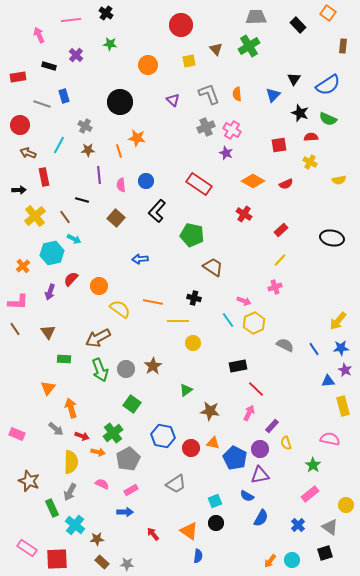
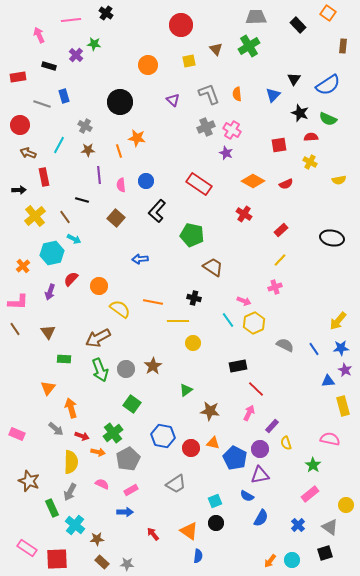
green star at (110, 44): moved 16 px left
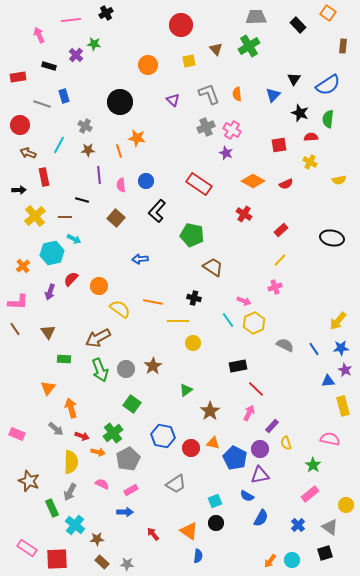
black cross at (106, 13): rotated 24 degrees clockwise
green semicircle at (328, 119): rotated 72 degrees clockwise
brown line at (65, 217): rotated 56 degrees counterclockwise
brown star at (210, 411): rotated 30 degrees clockwise
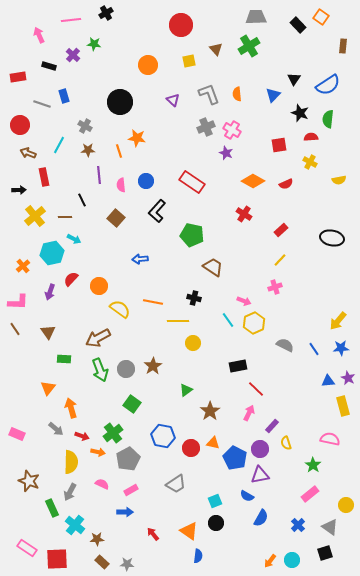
orange square at (328, 13): moved 7 px left, 4 px down
purple cross at (76, 55): moved 3 px left
red rectangle at (199, 184): moved 7 px left, 2 px up
black line at (82, 200): rotated 48 degrees clockwise
purple star at (345, 370): moved 3 px right, 8 px down
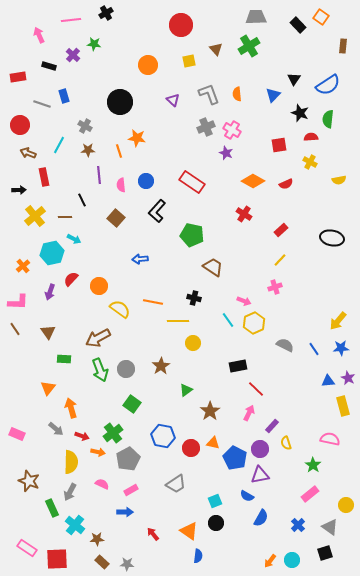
brown star at (153, 366): moved 8 px right
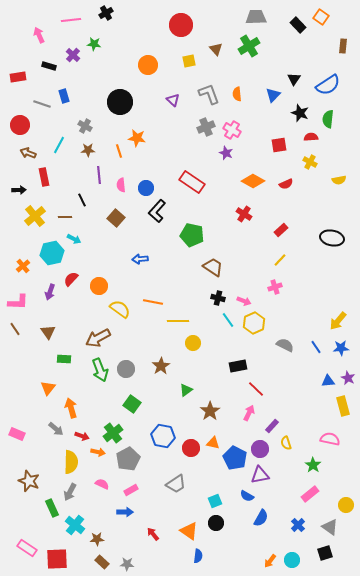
blue circle at (146, 181): moved 7 px down
black cross at (194, 298): moved 24 px right
blue line at (314, 349): moved 2 px right, 2 px up
